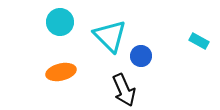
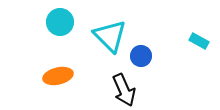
orange ellipse: moved 3 px left, 4 px down
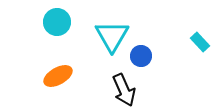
cyan circle: moved 3 px left
cyan triangle: moved 2 px right; rotated 15 degrees clockwise
cyan rectangle: moved 1 px right, 1 px down; rotated 18 degrees clockwise
orange ellipse: rotated 16 degrees counterclockwise
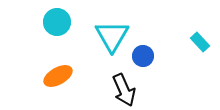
blue circle: moved 2 px right
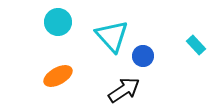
cyan circle: moved 1 px right
cyan triangle: rotated 12 degrees counterclockwise
cyan rectangle: moved 4 px left, 3 px down
black arrow: rotated 100 degrees counterclockwise
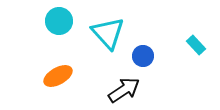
cyan circle: moved 1 px right, 1 px up
cyan triangle: moved 4 px left, 3 px up
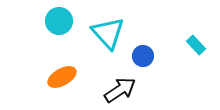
orange ellipse: moved 4 px right, 1 px down
black arrow: moved 4 px left
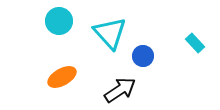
cyan triangle: moved 2 px right
cyan rectangle: moved 1 px left, 2 px up
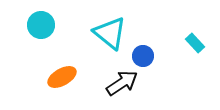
cyan circle: moved 18 px left, 4 px down
cyan triangle: rotated 9 degrees counterclockwise
black arrow: moved 2 px right, 7 px up
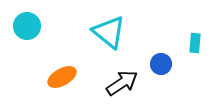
cyan circle: moved 14 px left, 1 px down
cyan triangle: moved 1 px left, 1 px up
cyan rectangle: rotated 48 degrees clockwise
blue circle: moved 18 px right, 8 px down
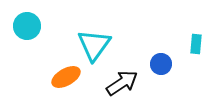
cyan triangle: moved 15 px left, 13 px down; rotated 27 degrees clockwise
cyan rectangle: moved 1 px right, 1 px down
orange ellipse: moved 4 px right
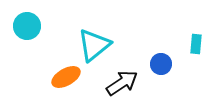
cyan triangle: rotated 15 degrees clockwise
